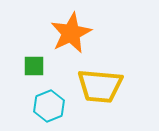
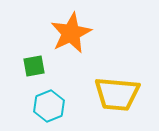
green square: rotated 10 degrees counterclockwise
yellow trapezoid: moved 17 px right, 8 px down
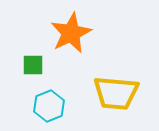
green square: moved 1 px left, 1 px up; rotated 10 degrees clockwise
yellow trapezoid: moved 1 px left, 1 px up
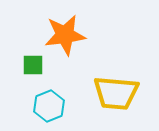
orange star: moved 6 px left, 2 px down; rotated 18 degrees clockwise
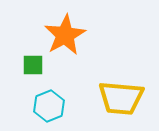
orange star: rotated 21 degrees counterclockwise
yellow trapezoid: moved 5 px right, 5 px down
